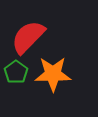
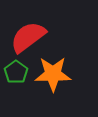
red semicircle: rotated 9 degrees clockwise
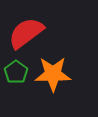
red semicircle: moved 2 px left, 4 px up
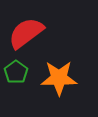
orange star: moved 6 px right, 4 px down
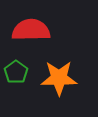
red semicircle: moved 5 px right, 3 px up; rotated 36 degrees clockwise
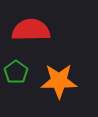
orange star: moved 3 px down
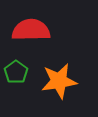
orange star: rotated 9 degrees counterclockwise
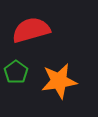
red semicircle: rotated 15 degrees counterclockwise
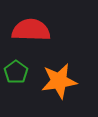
red semicircle: rotated 18 degrees clockwise
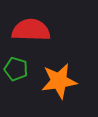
green pentagon: moved 3 px up; rotated 20 degrees counterclockwise
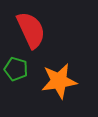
red semicircle: rotated 63 degrees clockwise
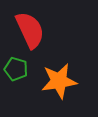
red semicircle: moved 1 px left
